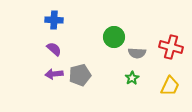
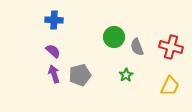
purple semicircle: moved 1 px left, 2 px down
gray semicircle: moved 6 px up; rotated 66 degrees clockwise
purple arrow: rotated 78 degrees clockwise
green star: moved 6 px left, 3 px up
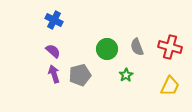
blue cross: rotated 24 degrees clockwise
green circle: moved 7 px left, 12 px down
red cross: moved 1 px left
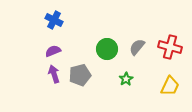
gray semicircle: rotated 60 degrees clockwise
purple semicircle: rotated 63 degrees counterclockwise
green star: moved 4 px down
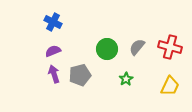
blue cross: moved 1 px left, 2 px down
